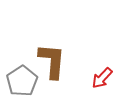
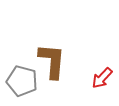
gray pentagon: rotated 24 degrees counterclockwise
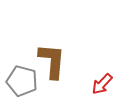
red arrow: moved 6 px down
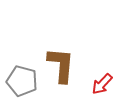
brown L-shape: moved 9 px right, 4 px down
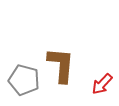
gray pentagon: moved 2 px right, 1 px up
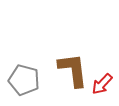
brown L-shape: moved 12 px right, 5 px down; rotated 12 degrees counterclockwise
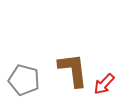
red arrow: moved 2 px right
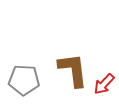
gray pentagon: rotated 12 degrees counterclockwise
